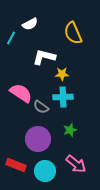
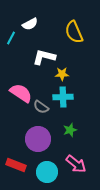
yellow semicircle: moved 1 px right, 1 px up
cyan circle: moved 2 px right, 1 px down
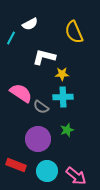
green star: moved 3 px left
pink arrow: moved 12 px down
cyan circle: moved 1 px up
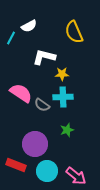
white semicircle: moved 1 px left, 2 px down
gray semicircle: moved 1 px right, 2 px up
purple circle: moved 3 px left, 5 px down
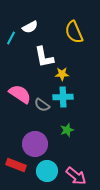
white semicircle: moved 1 px right, 1 px down
white L-shape: rotated 115 degrees counterclockwise
pink semicircle: moved 1 px left, 1 px down
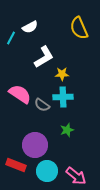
yellow semicircle: moved 5 px right, 4 px up
white L-shape: rotated 110 degrees counterclockwise
purple circle: moved 1 px down
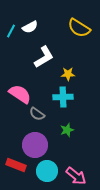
yellow semicircle: rotated 35 degrees counterclockwise
cyan line: moved 7 px up
yellow star: moved 6 px right
gray semicircle: moved 5 px left, 9 px down
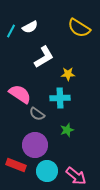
cyan cross: moved 3 px left, 1 px down
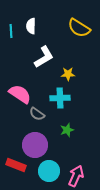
white semicircle: moved 1 px right, 1 px up; rotated 119 degrees clockwise
cyan line: rotated 32 degrees counterclockwise
cyan circle: moved 2 px right
pink arrow: rotated 105 degrees counterclockwise
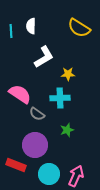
cyan circle: moved 3 px down
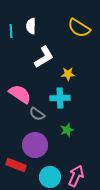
cyan circle: moved 1 px right, 3 px down
